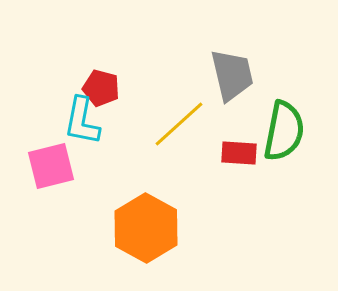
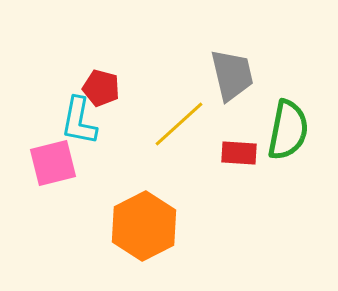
cyan L-shape: moved 3 px left
green semicircle: moved 4 px right, 1 px up
pink square: moved 2 px right, 3 px up
orange hexagon: moved 2 px left, 2 px up; rotated 4 degrees clockwise
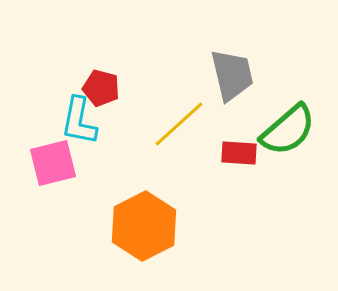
green semicircle: rotated 38 degrees clockwise
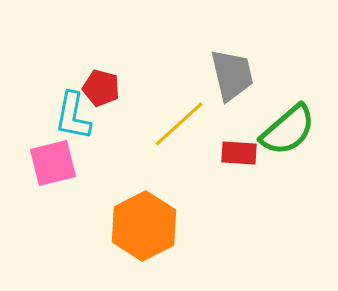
cyan L-shape: moved 6 px left, 5 px up
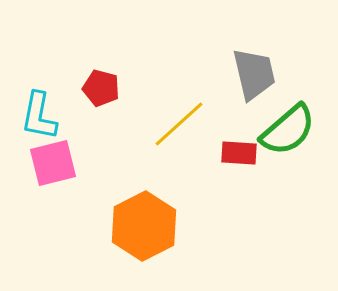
gray trapezoid: moved 22 px right, 1 px up
cyan L-shape: moved 34 px left
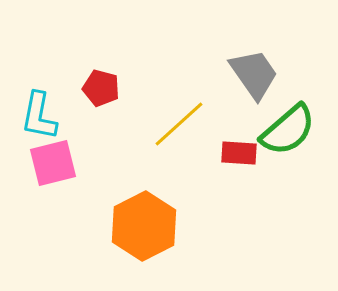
gray trapezoid: rotated 22 degrees counterclockwise
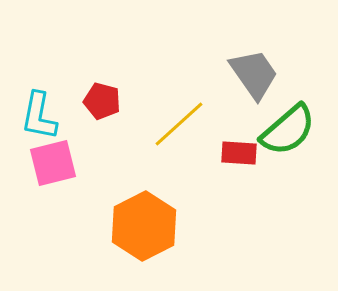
red pentagon: moved 1 px right, 13 px down
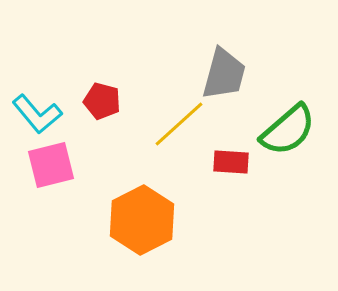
gray trapezoid: moved 30 px left; rotated 50 degrees clockwise
cyan L-shape: moved 2 px left, 2 px up; rotated 51 degrees counterclockwise
red rectangle: moved 8 px left, 9 px down
pink square: moved 2 px left, 2 px down
orange hexagon: moved 2 px left, 6 px up
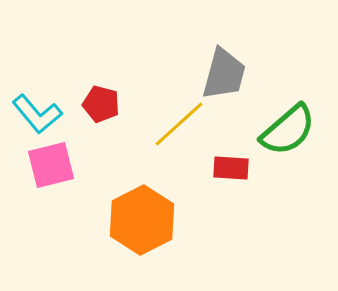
red pentagon: moved 1 px left, 3 px down
red rectangle: moved 6 px down
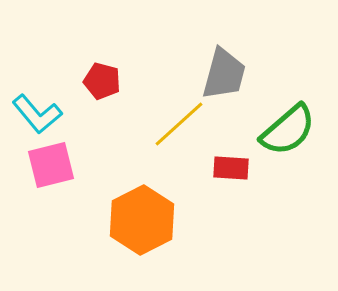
red pentagon: moved 1 px right, 23 px up
